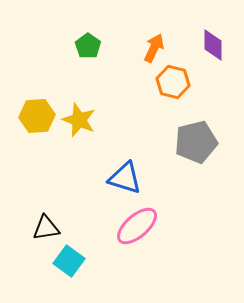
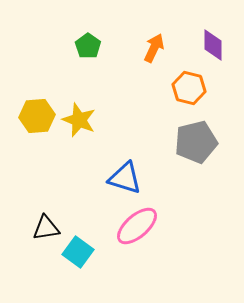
orange hexagon: moved 16 px right, 6 px down
cyan square: moved 9 px right, 9 px up
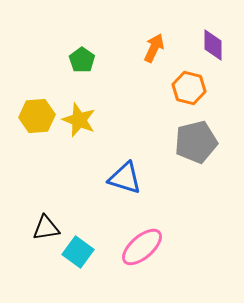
green pentagon: moved 6 px left, 14 px down
pink ellipse: moved 5 px right, 21 px down
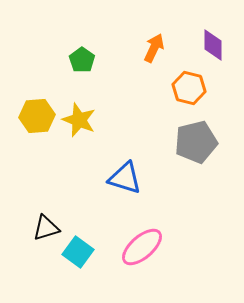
black triangle: rotated 8 degrees counterclockwise
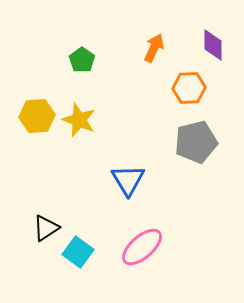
orange hexagon: rotated 16 degrees counterclockwise
blue triangle: moved 3 px right, 2 px down; rotated 42 degrees clockwise
black triangle: rotated 16 degrees counterclockwise
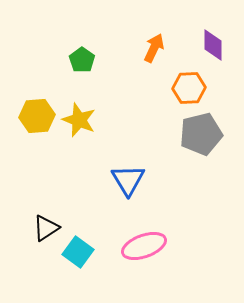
gray pentagon: moved 5 px right, 8 px up
pink ellipse: moved 2 px right, 1 px up; rotated 21 degrees clockwise
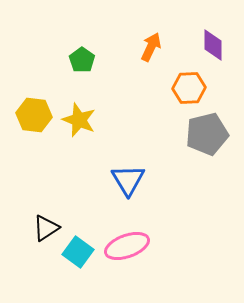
orange arrow: moved 3 px left, 1 px up
yellow hexagon: moved 3 px left, 1 px up; rotated 12 degrees clockwise
gray pentagon: moved 6 px right
pink ellipse: moved 17 px left
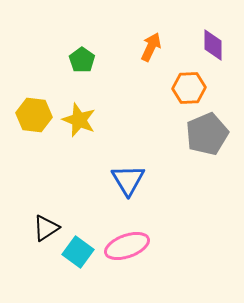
gray pentagon: rotated 9 degrees counterclockwise
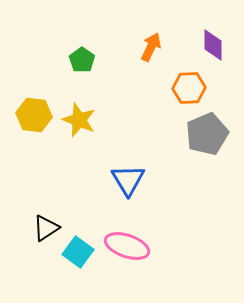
pink ellipse: rotated 39 degrees clockwise
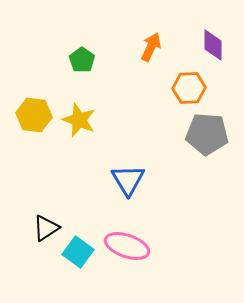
gray pentagon: rotated 27 degrees clockwise
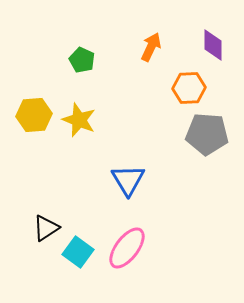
green pentagon: rotated 10 degrees counterclockwise
yellow hexagon: rotated 12 degrees counterclockwise
pink ellipse: moved 2 px down; rotated 72 degrees counterclockwise
